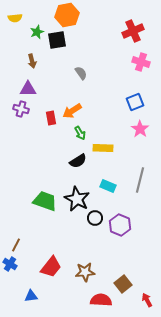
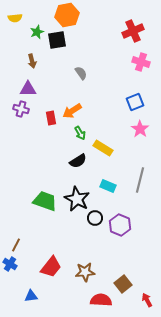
yellow rectangle: rotated 30 degrees clockwise
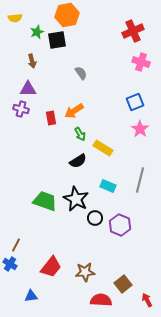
orange arrow: moved 2 px right
green arrow: moved 1 px down
black star: moved 1 px left
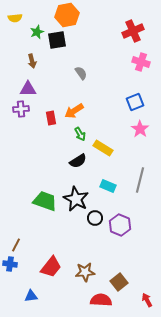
purple cross: rotated 21 degrees counterclockwise
blue cross: rotated 24 degrees counterclockwise
brown square: moved 4 px left, 2 px up
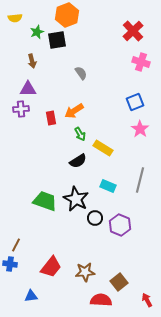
orange hexagon: rotated 10 degrees counterclockwise
red cross: rotated 20 degrees counterclockwise
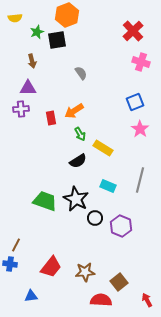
purple triangle: moved 1 px up
purple hexagon: moved 1 px right, 1 px down
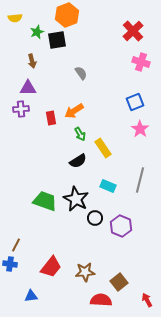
yellow rectangle: rotated 24 degrees clockwise
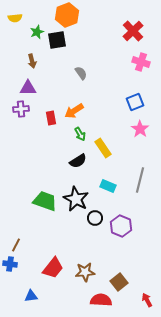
red trapezoid: moved 2 px right, 1 px down
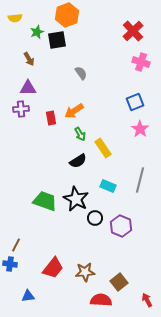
brown arrow: moved 3 px left, 2 px up; rotated 16 degrees counterclockwise
blue triangle: moved 3 px left
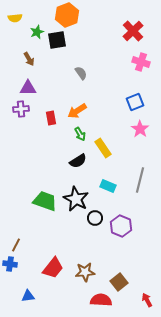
orange arrow: moved 3 px right
